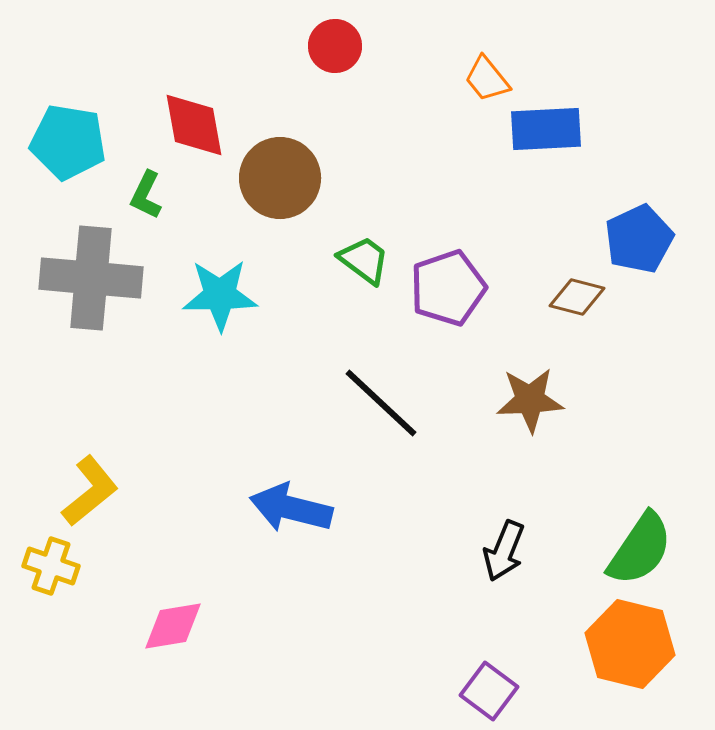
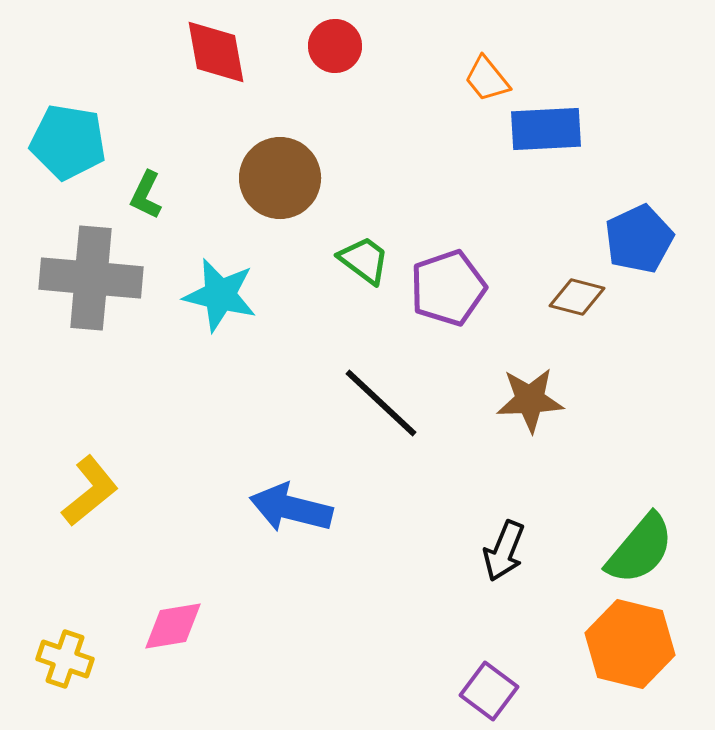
red diamond: moved 22 px right, 73 px up
cyan star: rotated 14 degrees clockwise
green semicircle: rotated 6 degrees clockwise
yellow cross: moved 14 px right, 93 px down
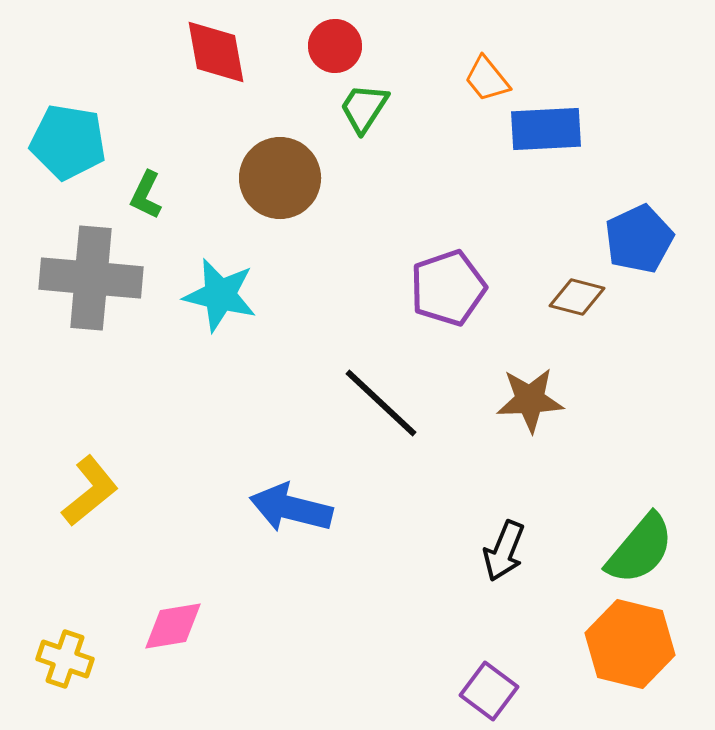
green trapezoid: moved 152 px up; rotated 94 degrees counterclockwise
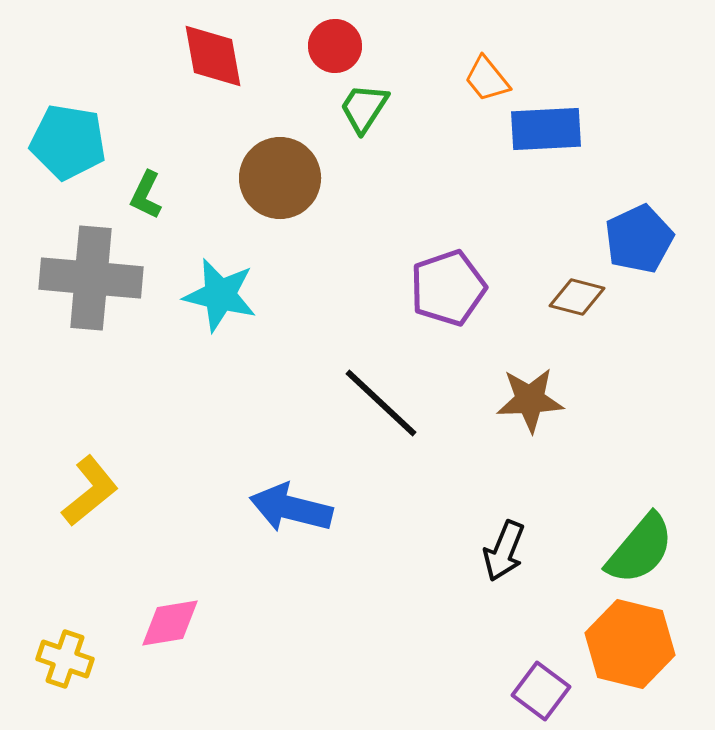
red diamond: moved 3 px left, 4 px down
pink diamond: moved 3 px left, 3 px up
purple square: moved 52 px right
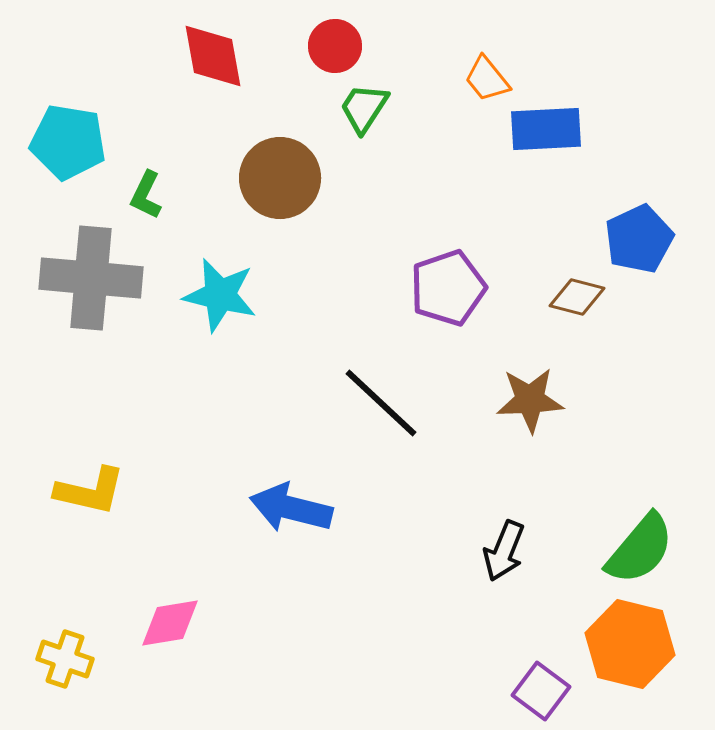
yellow L-shape: rotated 52 degrees clockwise
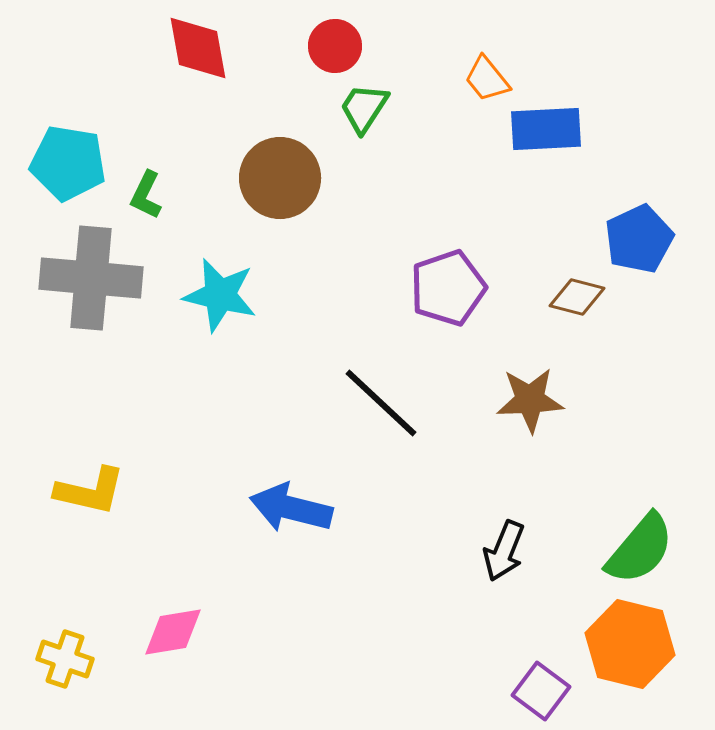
red diamond: moved 15 px left, 8 px up
cyan pentagon: moved 21 px down
pink diamond: moved 3 px right, 9 px down
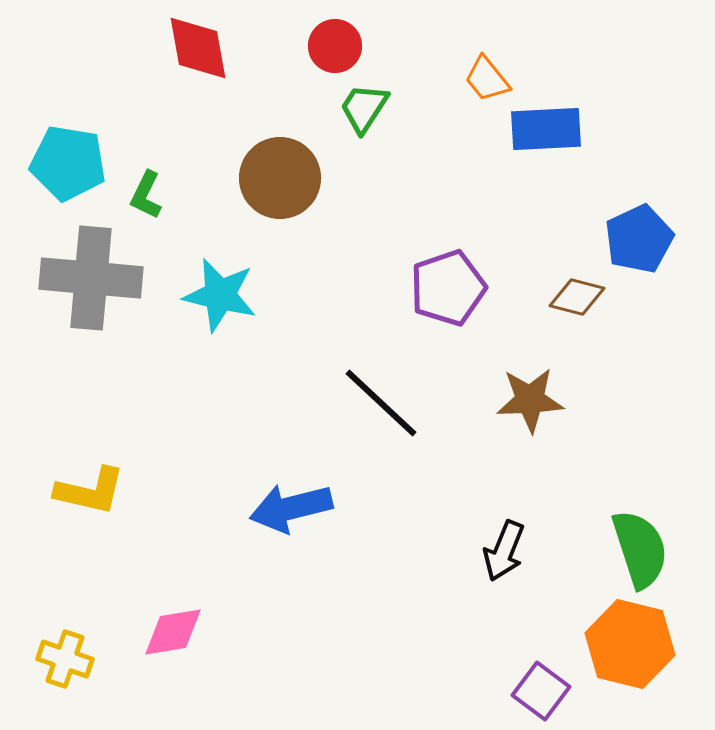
blue arrow: rotated 28 degrees counterclockwise
green semicircle: rotated 58 degrees counterclockwise
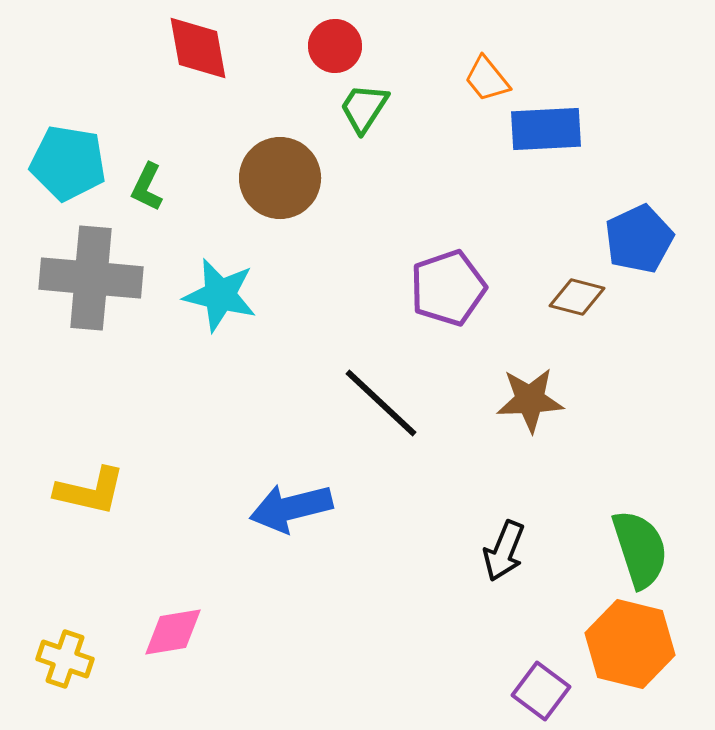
green L-shape: moved 1 px right, 8 px up
